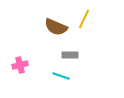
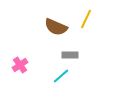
yellow line: moved 2 px right
pink cross: rotated 21 degrees counterclockwise
cyan line: rotated 60 degrees counterclockwise
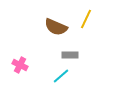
pink cross: rotated 28 degrees counterclockwise
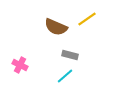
yellow line: moved 1 px right; rotated 30 degrees clockwise
gray rectangle: rotated 14 degrees clockwise
cyan line: moved 4 px right
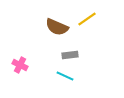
brown semicircle: moved 1 px right
gray rectangle: rotated 21 degrees counterclockwise
cyan line: rotated 66 degrees clockwise
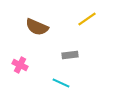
brown semicircle: moved 20 px left
cyan line: moved 4 px left, 7 px down
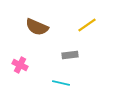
yellow line: moved 6 px down
cyan line: rotated 12 degrees counterclockwise
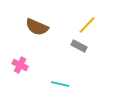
yellow line: rotated 12 degrees counterclockwise
gray rectangle: moved 9 px right, 9 px up; rotated 35 degrees clockwise
cyan line: moved 1 px left, 1 px down
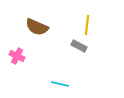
yellow line: rotated 36 degrees counterclockwise
pink cross: moved 3 px left, 9 px up
